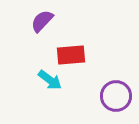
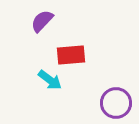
purple circle: moved 7 px down
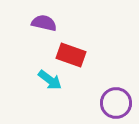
purple semicircle: moved 2 px right, 2 px down; rotated 60 degrees clockwise
red rectangle: rotated 24 degrees clockwise
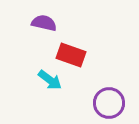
purple circle: moved 7 px left
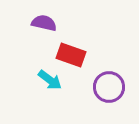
purple circle: moved 16 px up
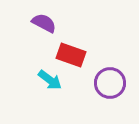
purple semicircle: rotated 15 degrees clockwise
purple circle: moved 1 px right, 4 px up
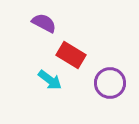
red rectangle: rotated 12 degrees clockwise
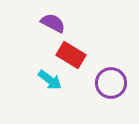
purple semicircle: moved 9 px right
purple circle: moved 1 px right
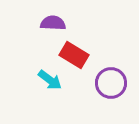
purple semicircle: rotated 25 degrees counterclockwise
red rectangle: moved 3 px right
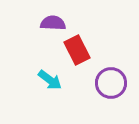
red rectangle: moved 3 px right, 5 px up; rotated 32 degrees clockwise
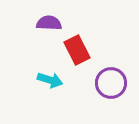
purple semicircle: moved 4 px left
cyan arrow: rotated 20 degrees counterclockwise
